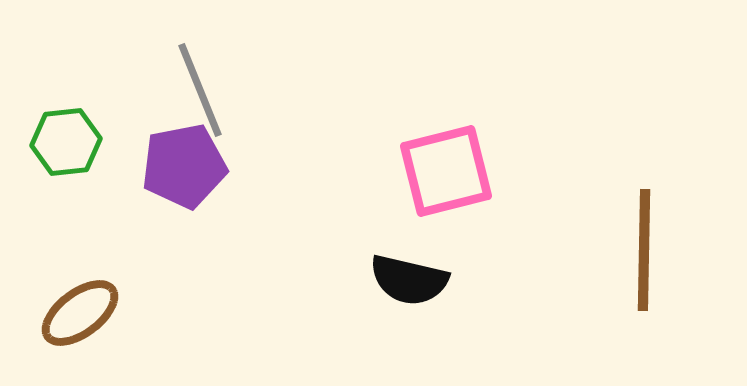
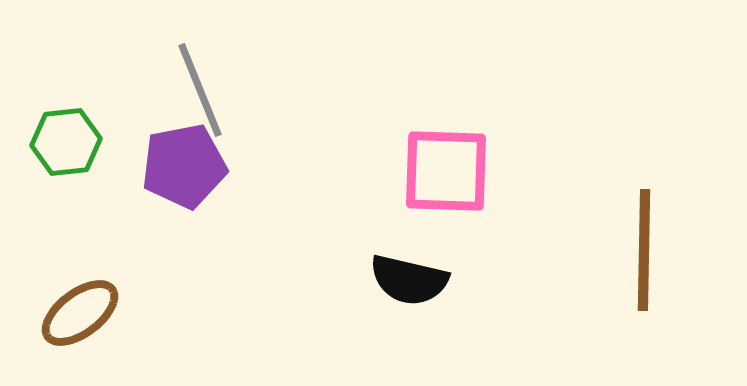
pink square: rotated 16 degrees clockwise
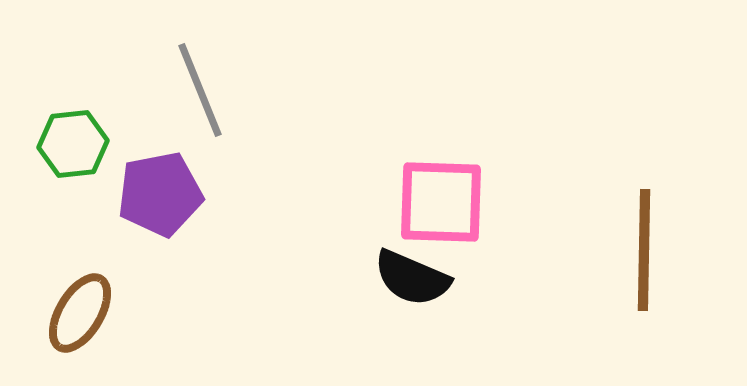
green hexagon: moved 7 px right, 2 px down
purple pentagon: moved 24 px left, 28 px down
pink square: moved 5 px left, 31 px down
black semicircle: moved 3 px right, 2 px up; rotated 10 degrees clockwise
brown ellipse: rotated 22 degrees counterclockwise
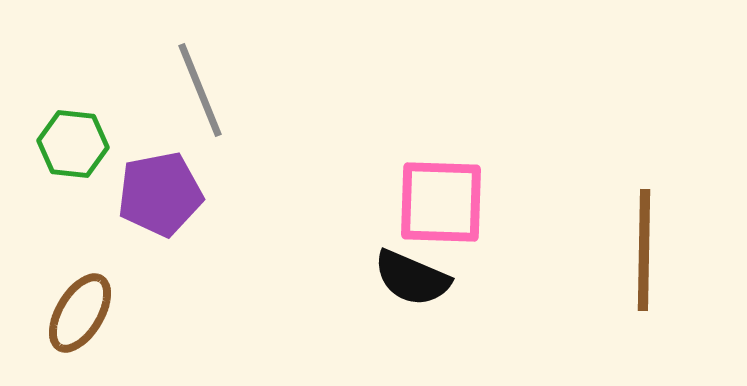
green hexagon: rotated 12 degrees clockwise
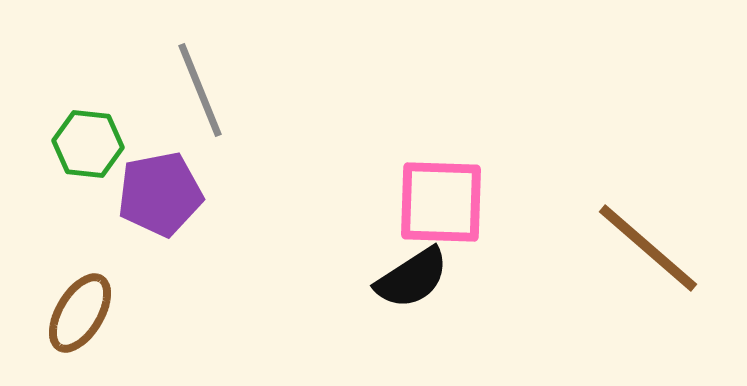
green hexagon: moved 15 px right
brown line: moved 4 px right, 2 px up; rotated 50 degrees counterclockwise
black semicircle: rotated 56 degrees counterclockwise
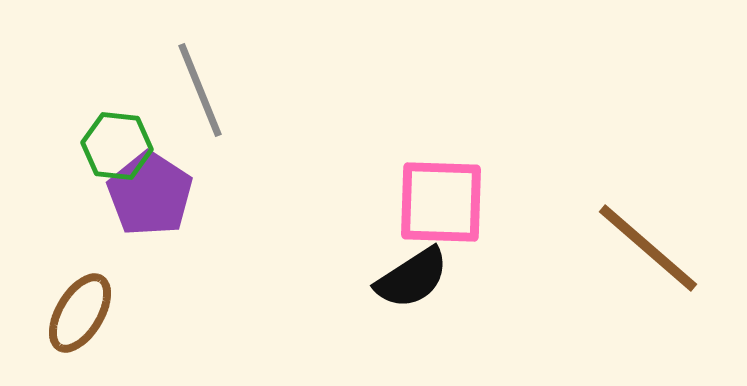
green hexagon: moved 29 px right, 2 px down
purple pentagon: moved 10 px left; rotated 28 degrees counterclockwise
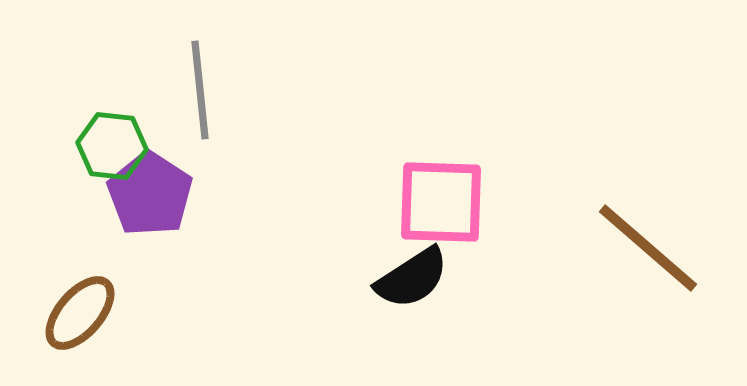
gray line: rotated 16 degrees clockwise
green hexagon: moved 5 px left
brown ellipse: rotated 10 degrees clockwise
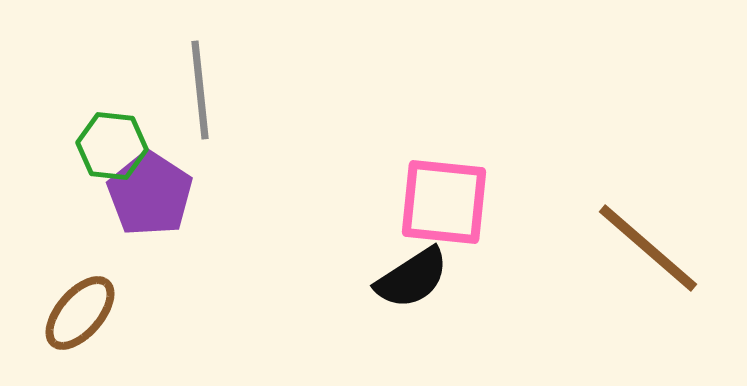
pink square: moved 3 px right; rotated 4 degrees clockwise
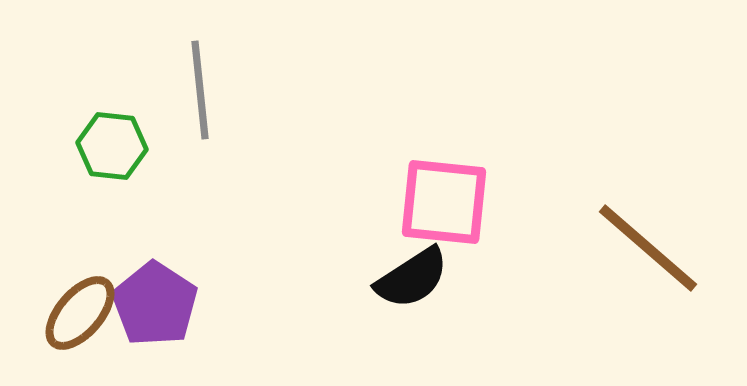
purple pentagon: moved 5 px right, 110 px down
